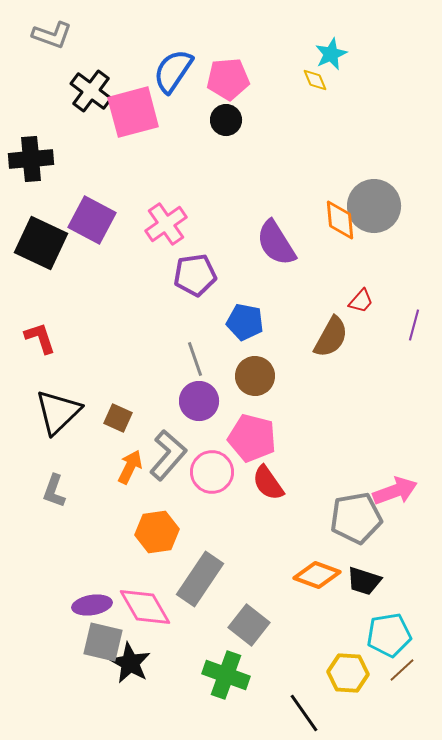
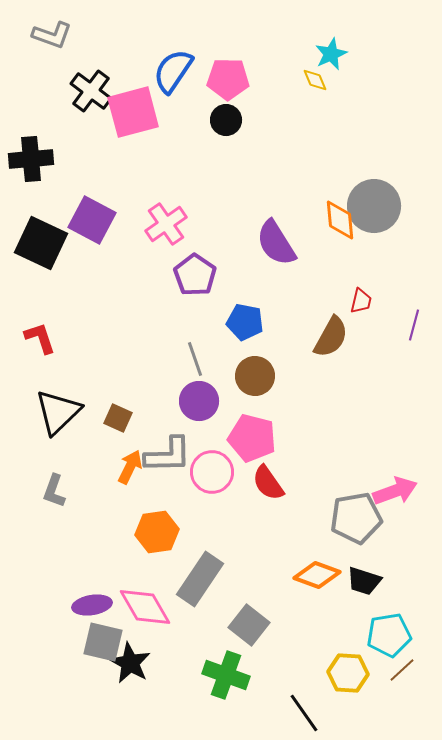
pink pentagon at (228, 79): rotated 6 degrees clockwise
purple pentagon at (195, 275): rotated 30 degrees counterclockwise
red trapezoid at (361, 301): rotated 28 degrees counterclockwise
gray L-shape at (168, 455): rotated 48 degrees clockwise
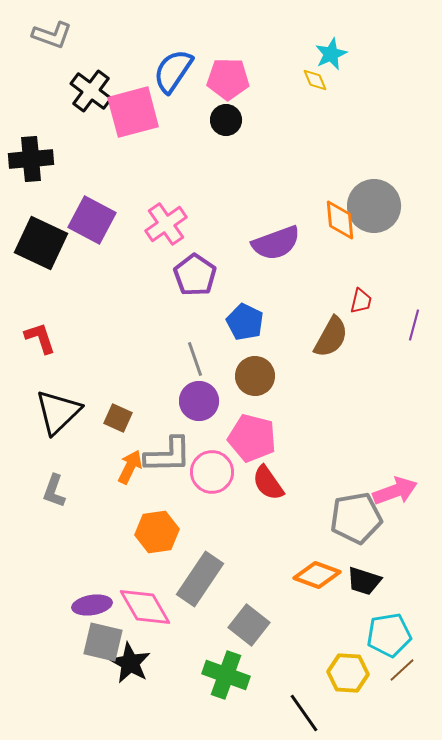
purple semicircle at (276, 243): rotated 78 degrees counterclockwise
blue pentagon at (245, 322): rotated 15 degrees clockwise
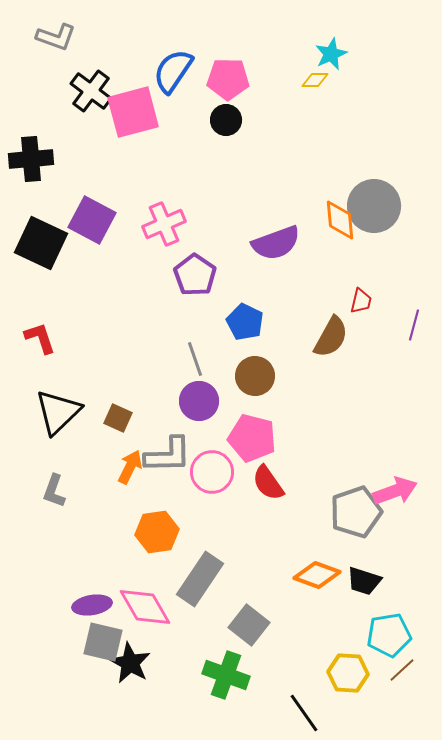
gray L-shape at (52, 35): moved 4 px right, 2 px down
yellow diamond at (315, 80): rotated 68 degrees counterclockwise
pink cross at (166, 224): moved 2 px left; rotated 12 degrees clockwise
gray pentagon at (356, 518): moved 6 px up; rotated 9 degrees counterclockwise
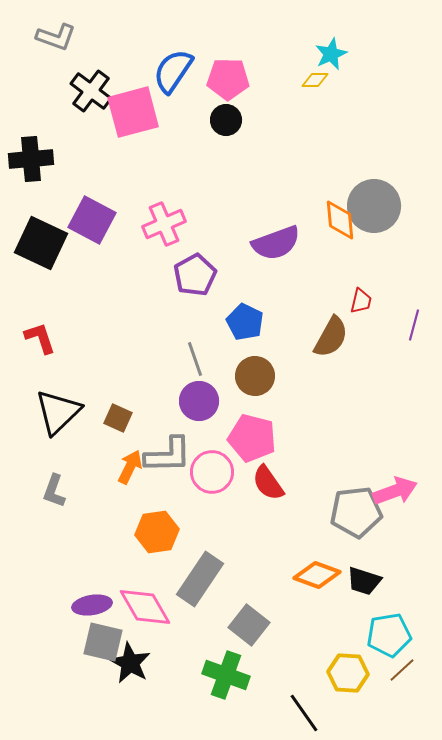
purple pentagon at (195, 275): rotated 9 degrees clockwise
gray pentagon at (356, 512): rotated 12 degrees clockwise
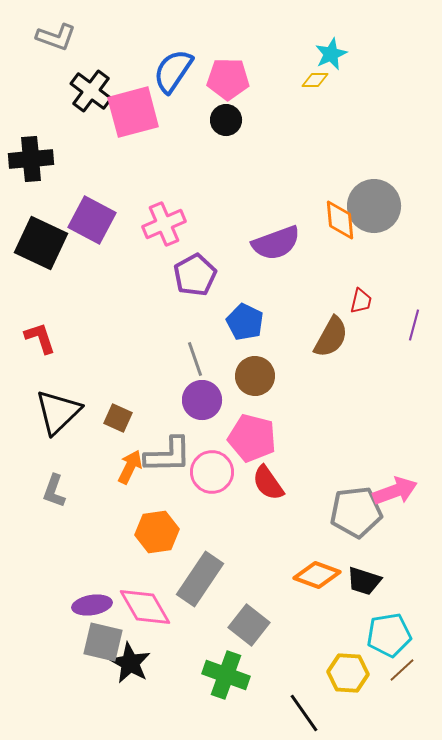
purple circle at (199, 401): moved 3 px right, 1 px up
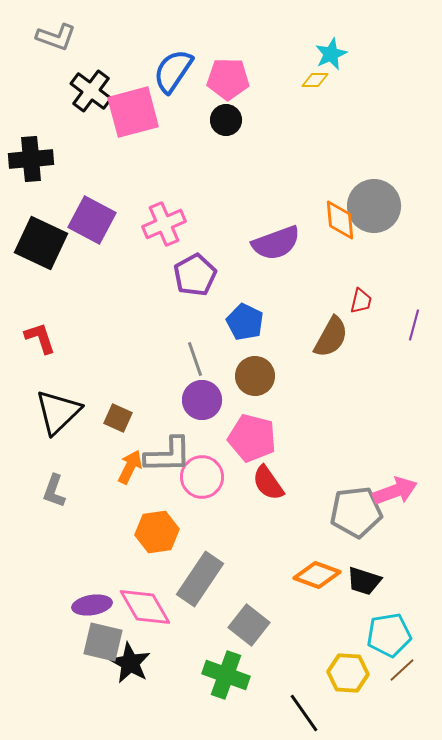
pink circle at (212, 472): moved 10 px left, 5 px down
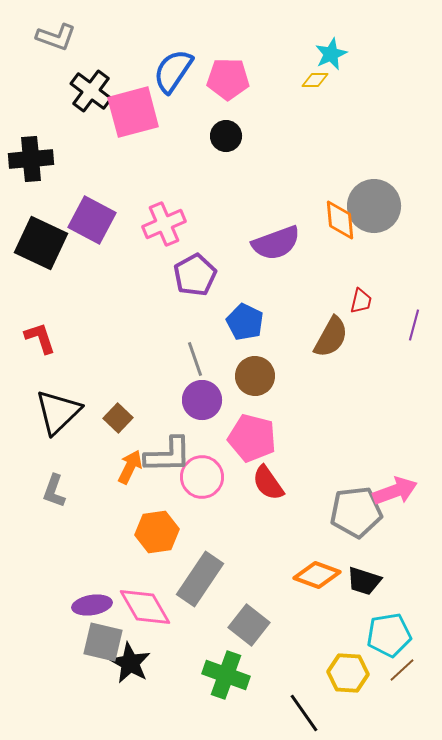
black circle at (226, 120): moved 16 px down
brown square at (118, 418): rotated 20 degrees clockwise
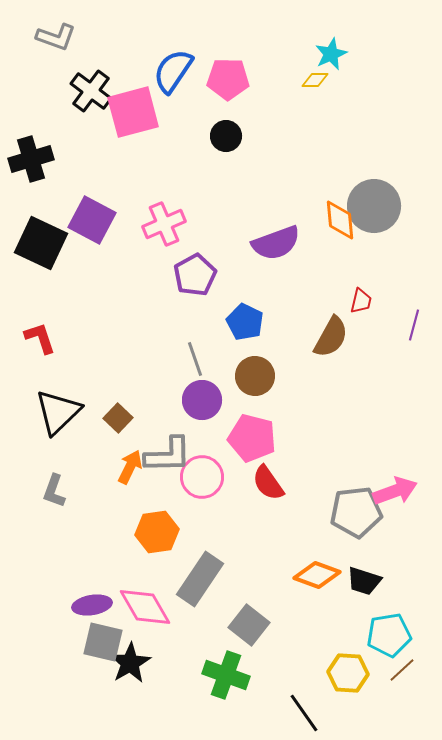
black cross at (31, 159): rotated 12 degrees counterclockwise
black star at (130, 663): rotated 12 degrees clockwise
